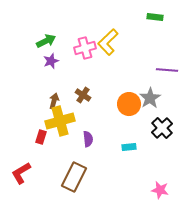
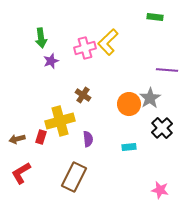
green arrow: moved 5 px left, 3 px up; rotated 108 degrees clockwise
brown arrow: moved 37 px left, 38 px down; rotated 119 degrees counterclockwise
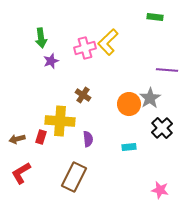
yellow cross: rotated 20 degrees clockwise
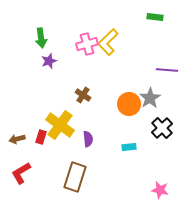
pink cross: moved 2 px right, 4 px up
purple star: moved 2 px left
yellow cross: moved 4 px down; rotated 32 degrees clockwise
brown rectangle: moved 1 px right; rotated 8 degrees counterclockwise
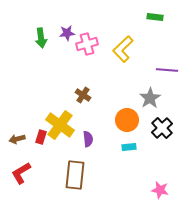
yellow L-shape: moved 15 px right, 7 px down
purple star: moved 18 px right, 28 px up; rotated 14 degrees clockwise
orange circle: moved 2 px left, 16 px down
brown rectangle: moved 2 px up; rotated 12 degrees counterclockwise
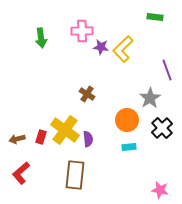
purple star: moved 34 px right, 14 px down; rotated 14 degrees clockwise
pink cross: moved 5 px left, 13 px up; rotated 15 degrees clockwise
purple line: rotated 65 degrees clockwise
brown cross: moved 4 px right, 1 px up
yellow cross: moved 5 px right, 5 px down
red L-shape: rotated 10 degrees counterclockwise
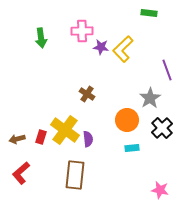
green rectangle: moved 6 px left, 4 px up
cyan rectangle: moved 3 px right, 1 px down
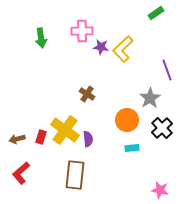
green rectangle: moved 7 px right; rotated 42 degrees counterclockwise
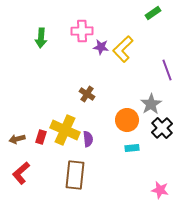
green rectangle: moved 3 px left
green arrow: rotated 12 degrees clockwise
gray star: moved 1 px right, 6 px down
yellow cross: rotated 12 degrees counterclockwise
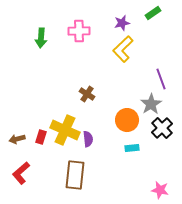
pink cross: moved 3 px left
purple star: moved 21 px right, 24 px up; rotated 21 degrees counterclockwise
purple line: moved 6 px left, 9 px down
